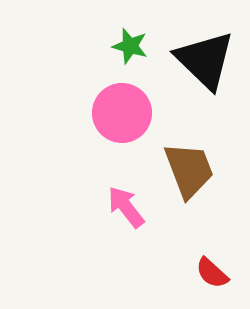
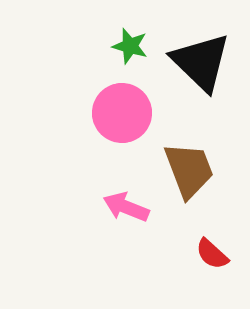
black triangle: moved 4 px left, 2 px down
pink arrow: rotated 30 degrees counterclockwise
red semicircle: moved 19 px up
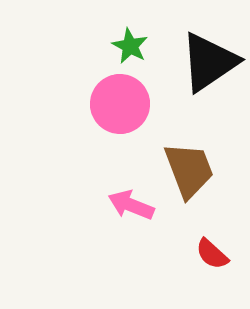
green star: rotated 12 degrees clockwise
black triangle: moved 8 px right; rotated 42 degrees clockwise
pink circle: moved 2 px left, 9 px up
pink arrow: moved 5 px right, 2 px up
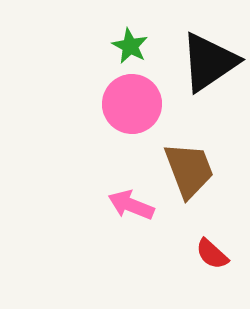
pink circle: moved 12 px right
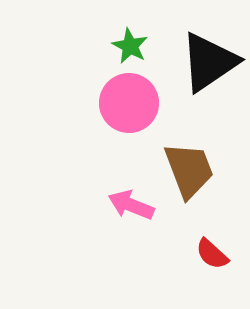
pink circle: moved 3 px left, 1 px up
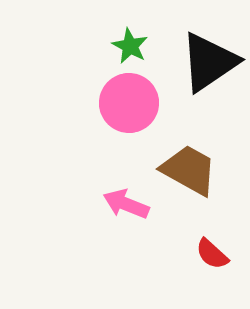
brown trapezoid: rotated 40 degrees counterclockwise
pink arrow: moved 5 px left, 1 px up
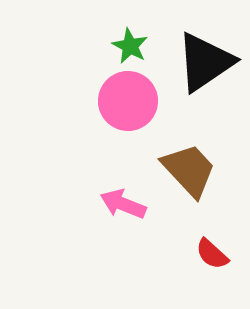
black triangle: moved 4 px left
pink circle: moved 1 px left, 2 px up
brown trapezoid: rotated 18 degrees clockwise
pink arrow: moved 3 px left
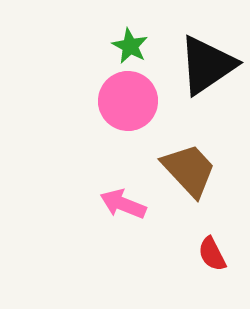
black triangle: moved 2 px right, 3 px down
red semicircle: rotated 21 degrees clockwise
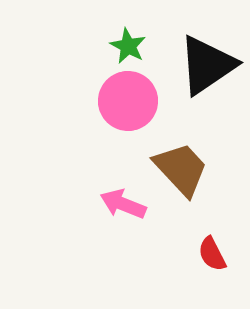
green star: moved 2 px left
brown trapezoid: moved 8 px left, 1 px up
